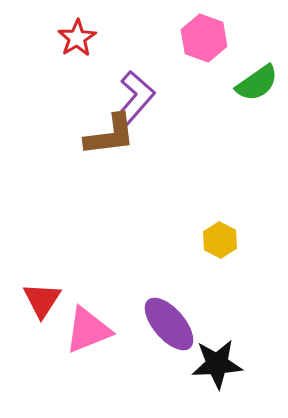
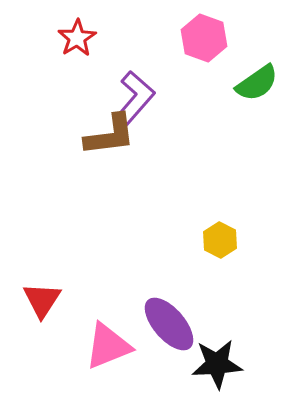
pink triangle: moved 20 px right, 16 px down
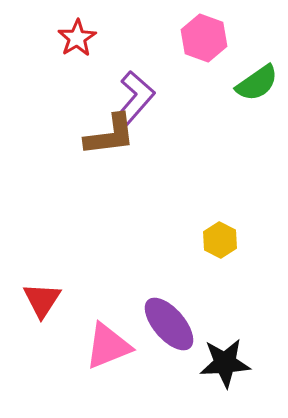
black star: moved 8 px right, 1 px up
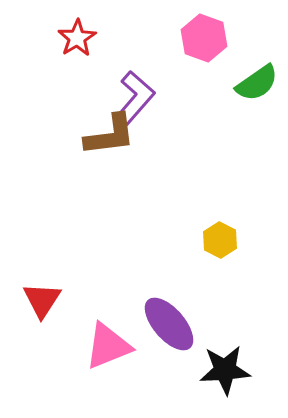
black star: moved 7 px down
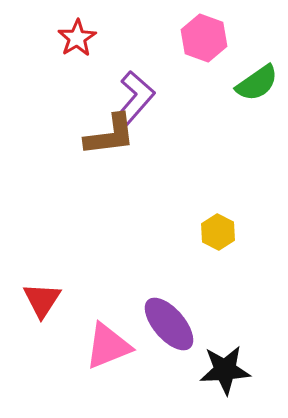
yellow hexagon: moved 2 px left, 8 px up
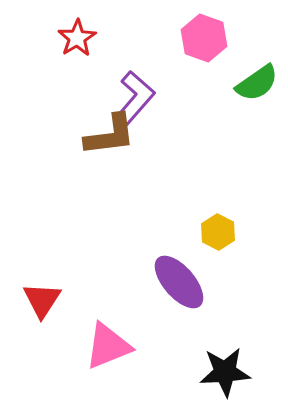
purple ellipse: moved 10 px right, 42 px up
black star: moved 2 px down
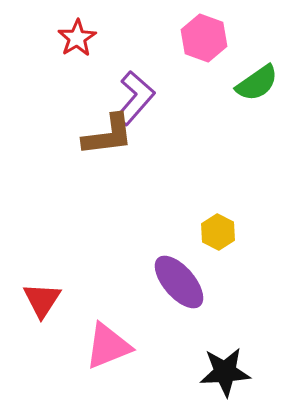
brown L-shape: moved 2 px left
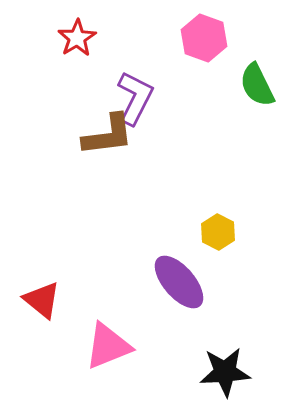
green semicircle: moved 2 px down; rotated 99 degrees clockwise
purple L-shape: rotated 14 degrees counterclockwise
red triangle: rotated 24 degrees counterclockwise
